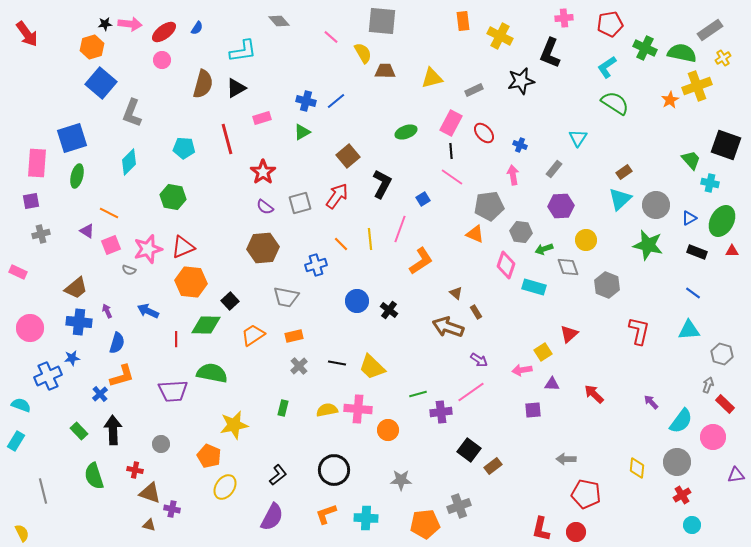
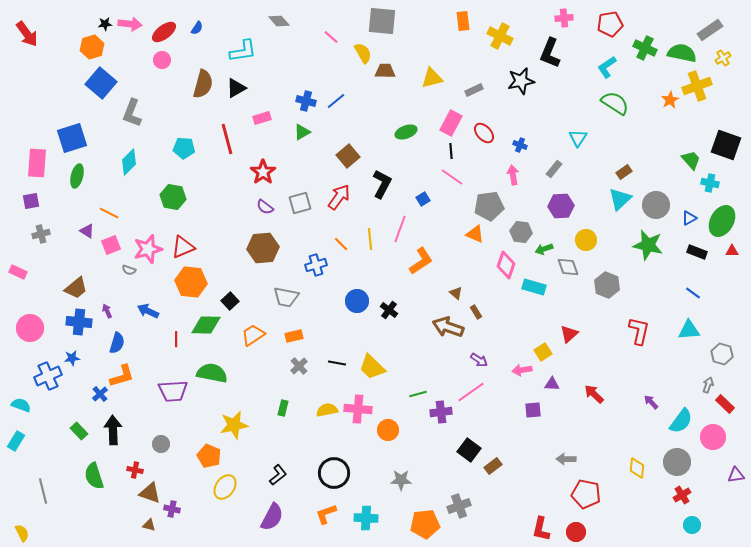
red arrow at (337, 196): moved 2 px right, 1 px down
black circle at (334, 470): moved 3 px down
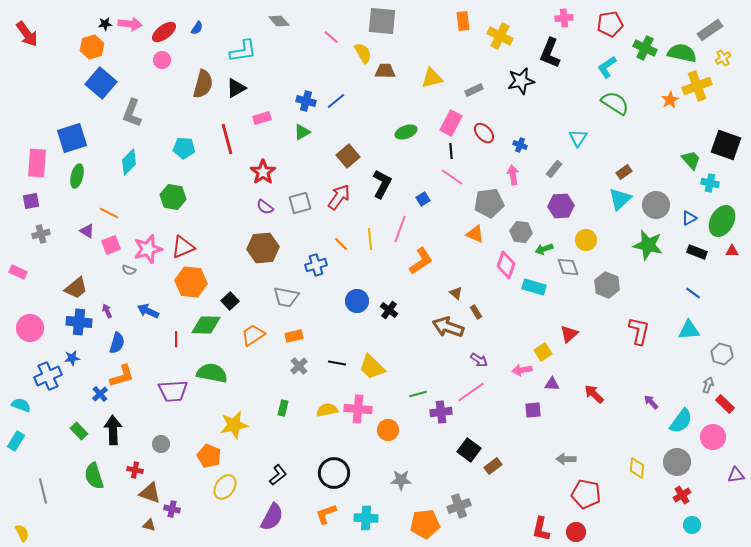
gray pentagon at (489, 206): moved 3 px up
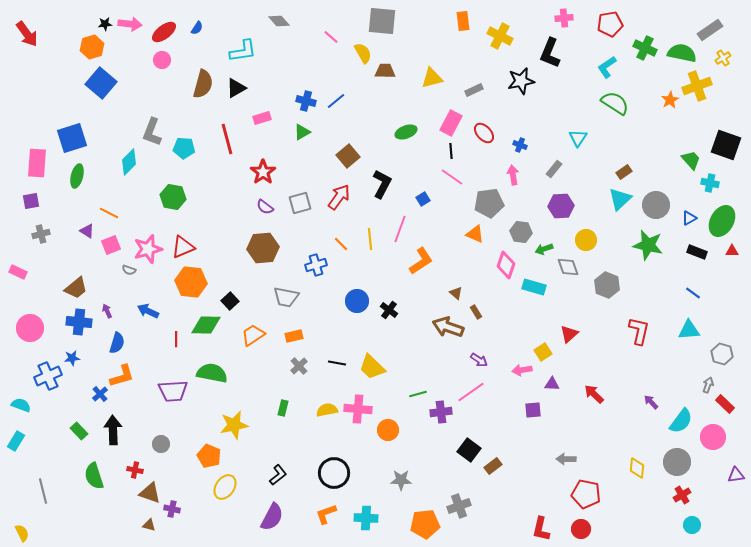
gray L-shape at (132, 113): moved 20 px right, 19 px down
red circle at (576, 532): moved 5 px right, 3 px up
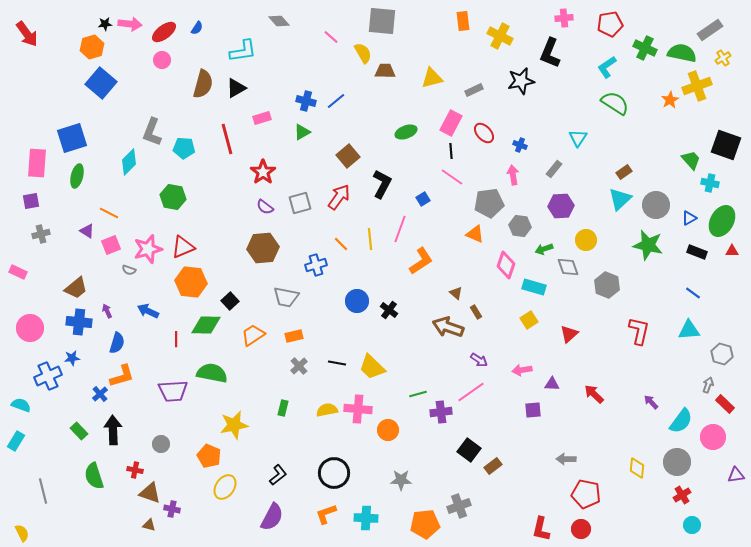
gray hexagon at (521, 232): moved 1 px left, 6 px up
yellow square at (543, 352): moved 14 px left, 32 px up
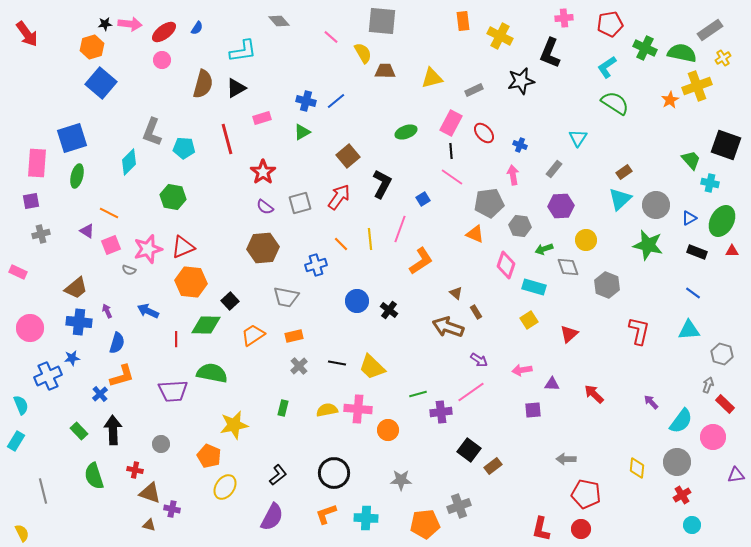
cyan semicircle at (21, 405): rotated 48 degrees clockwise
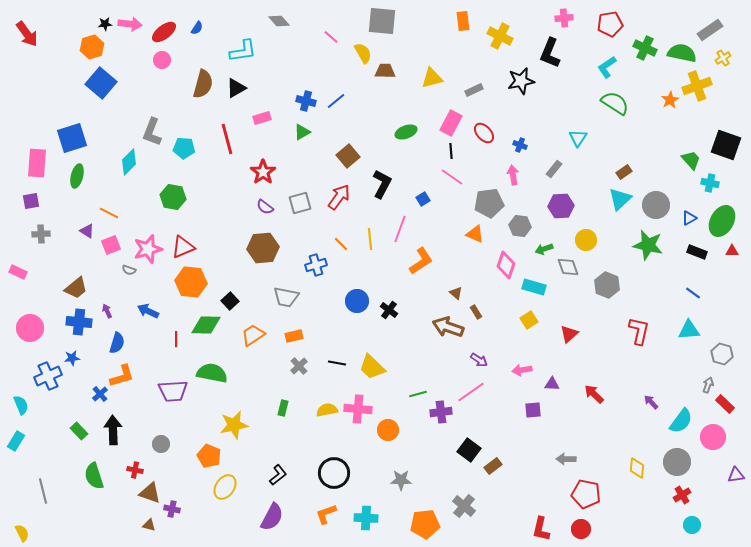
gray cross at (41, 234): rotated 12 degrees clockwise
gray cross at (459, 506): moved 5 px right; rotated 30 degrees counterclockwise
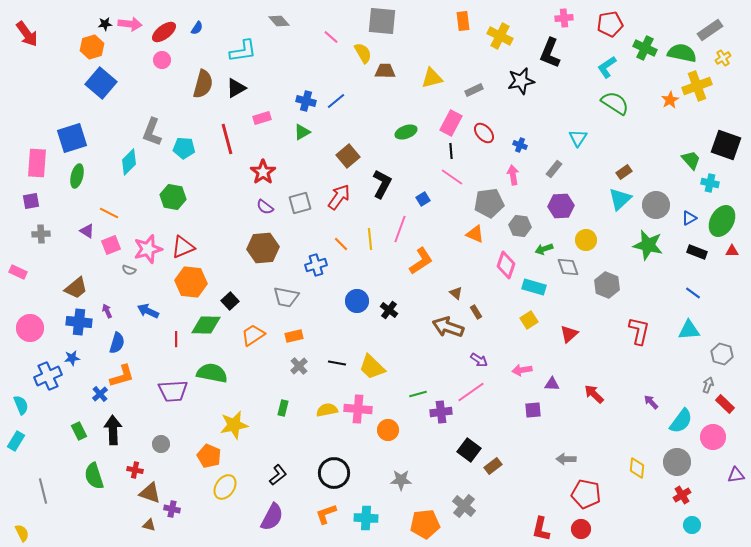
green rectangle at (79, 431): rotated 18 degrees clockwise
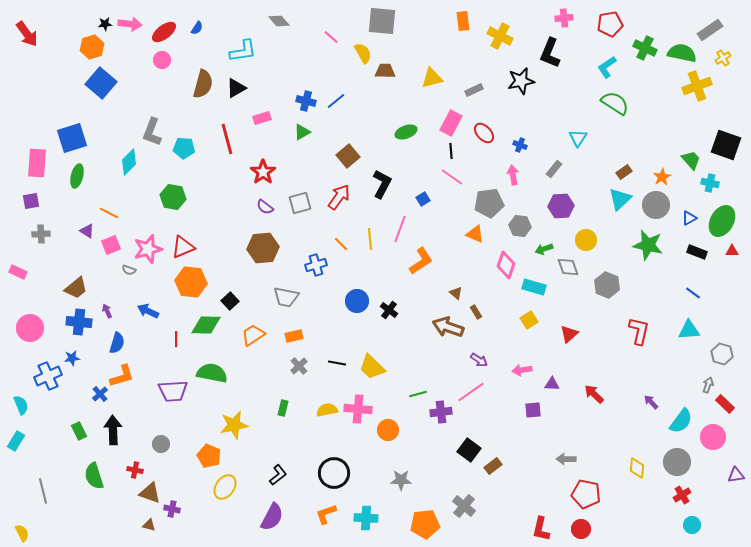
orange star at (670, 100): moved 8 px left, 77 px down
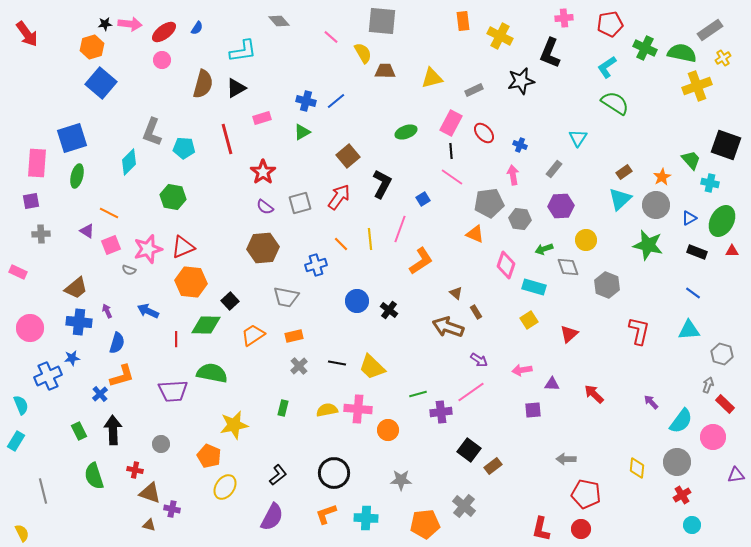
gray hexagon at (520, 226): moved 7 px up
